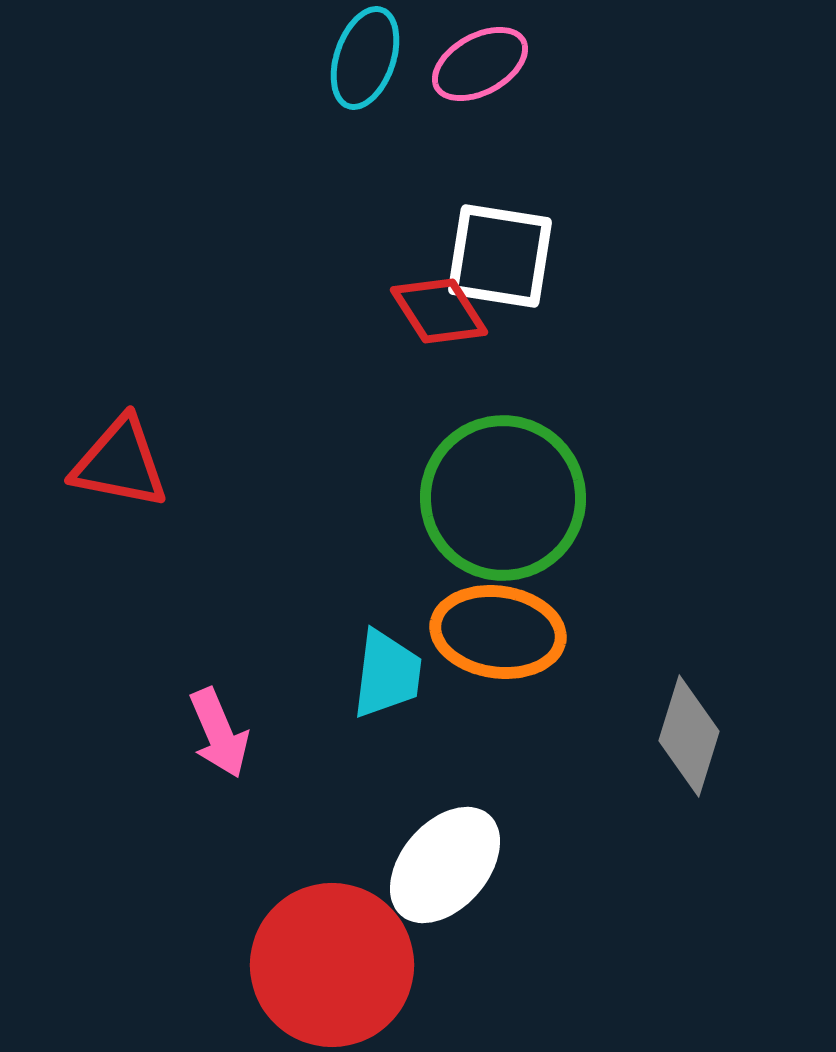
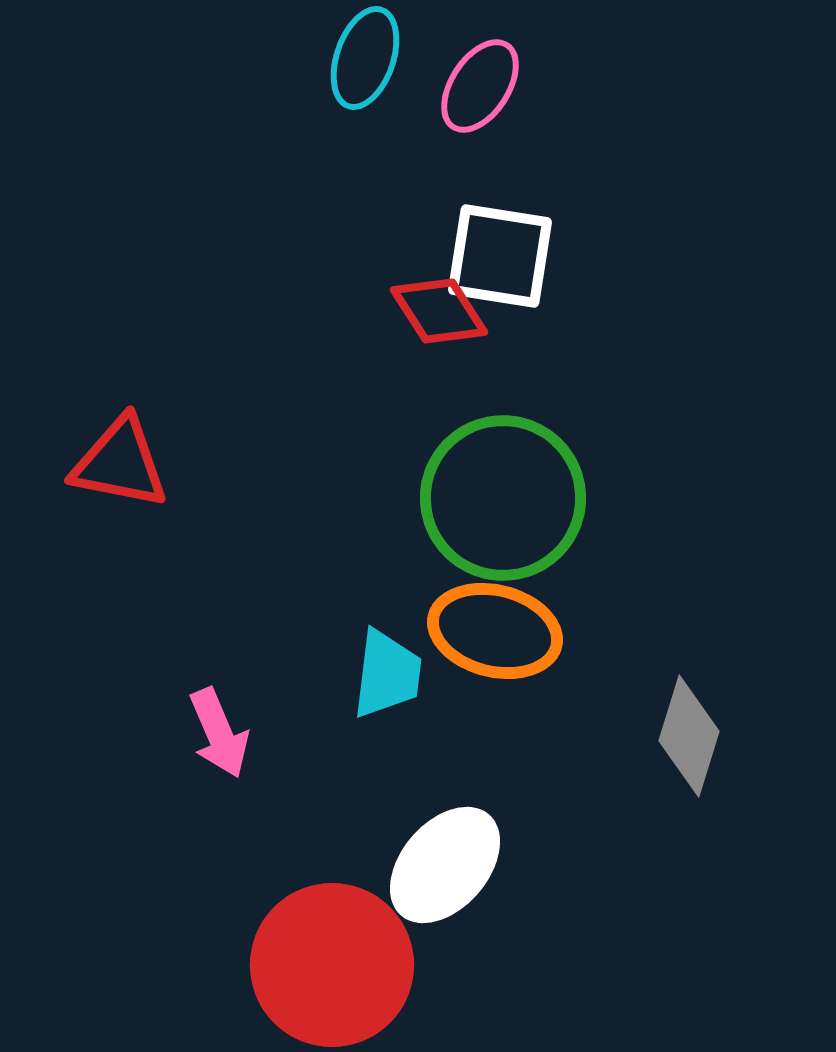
pink ellipse: moved 22 px down; rotated 28 degrees counterclockwise
orange ellipse: moved 3 px left, 1 px up; rotated 6 degrees clockwise
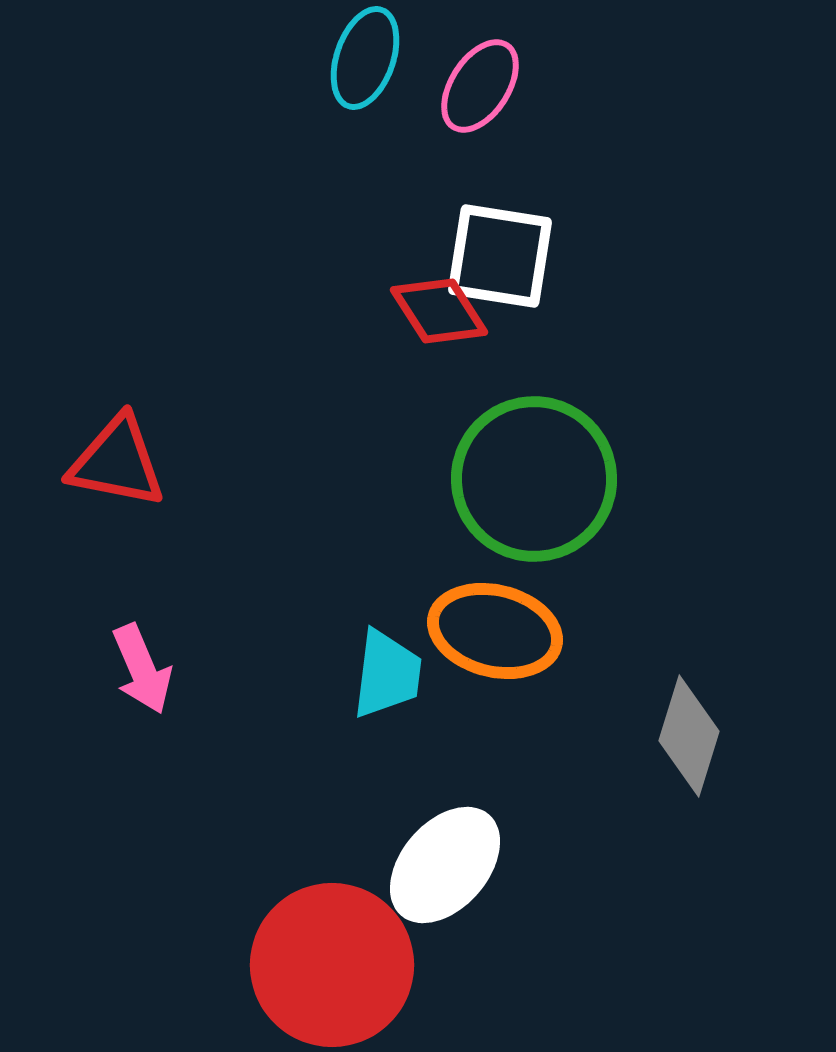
red triangle: moved 3 px left, 1 px up
green circle: moved 31 px right, 19 px up
pink arrow: moved 77 px left, 64 px up
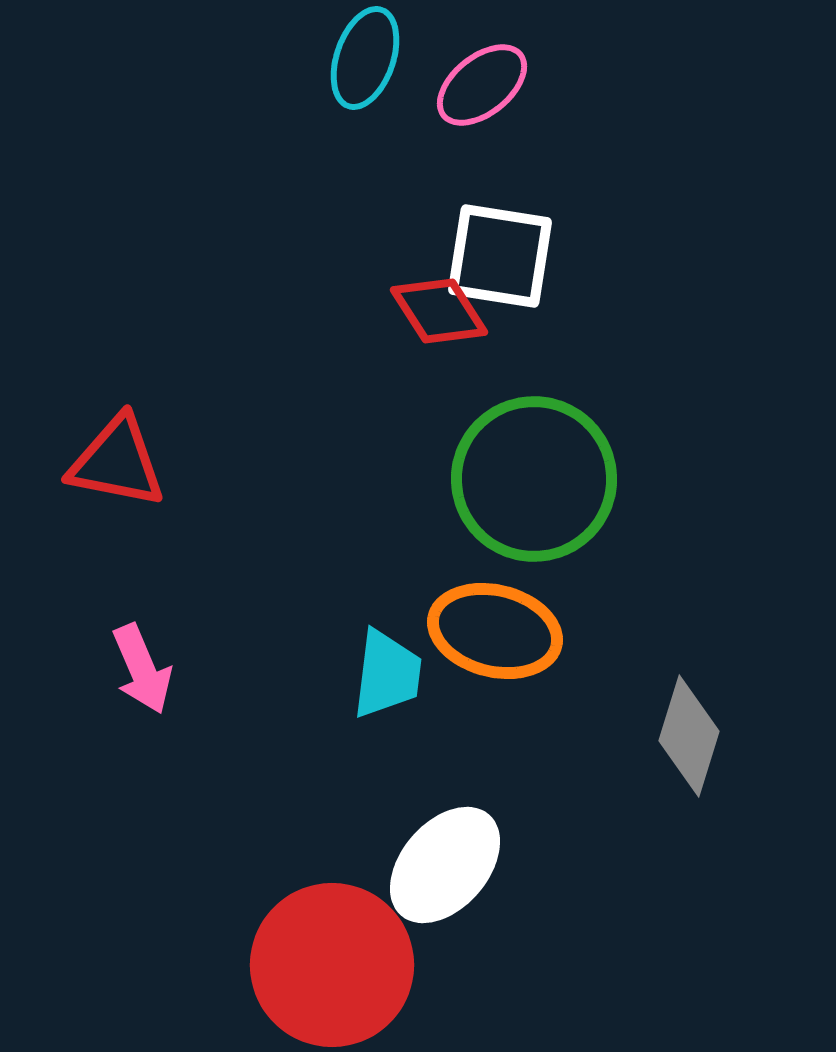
pink ellipse: moved 2 px right, 1 px up; rotated 18 degrees clockwise
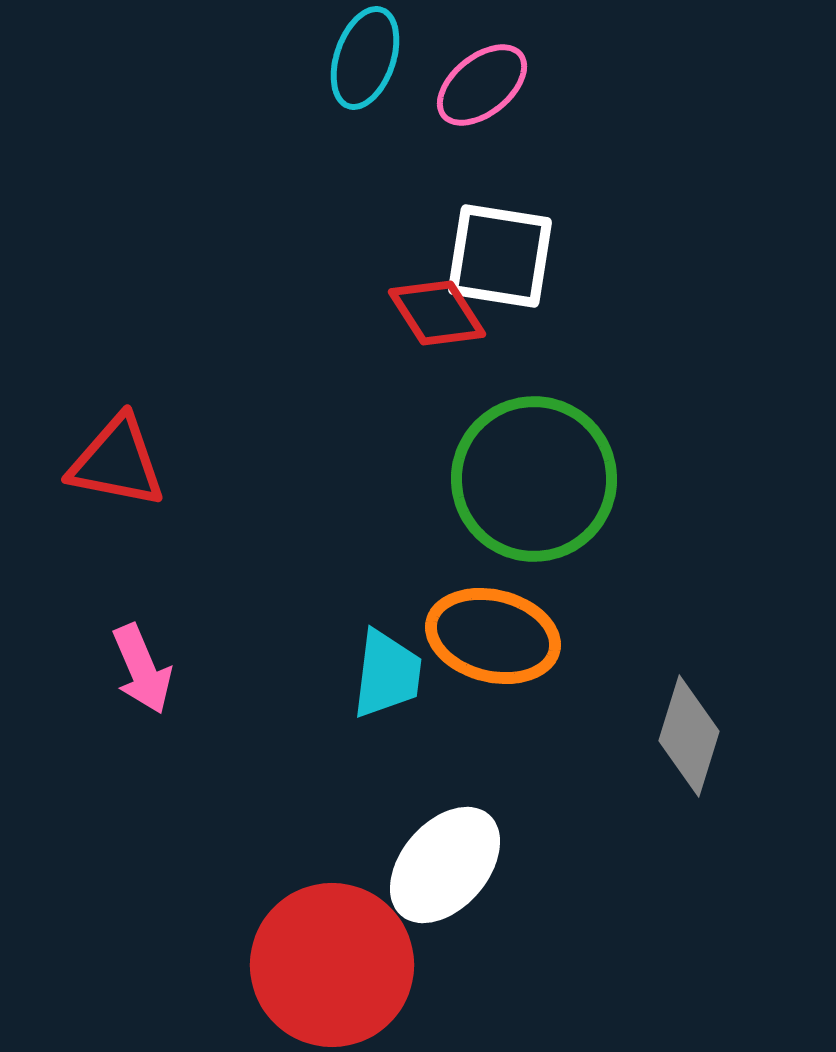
red diamond: moved 2 px left, 2 px down
orange ellipse: moved 2 px left, 5 px down
